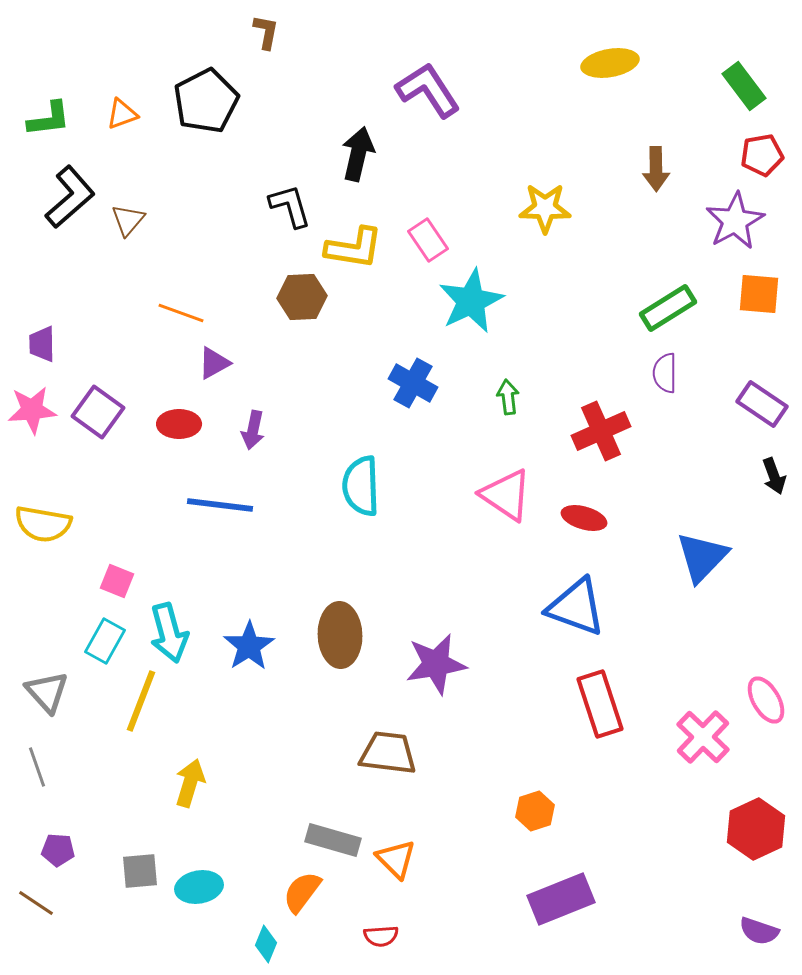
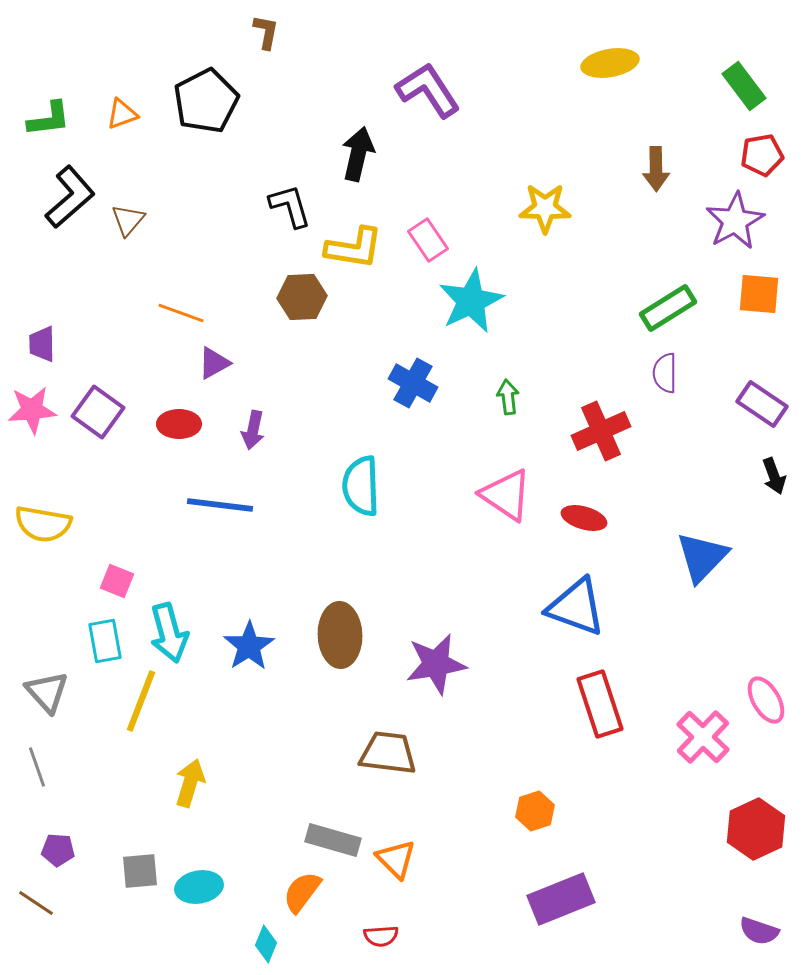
cyan rectangle at (105, 641): rotated 39 degrees counterclockwise
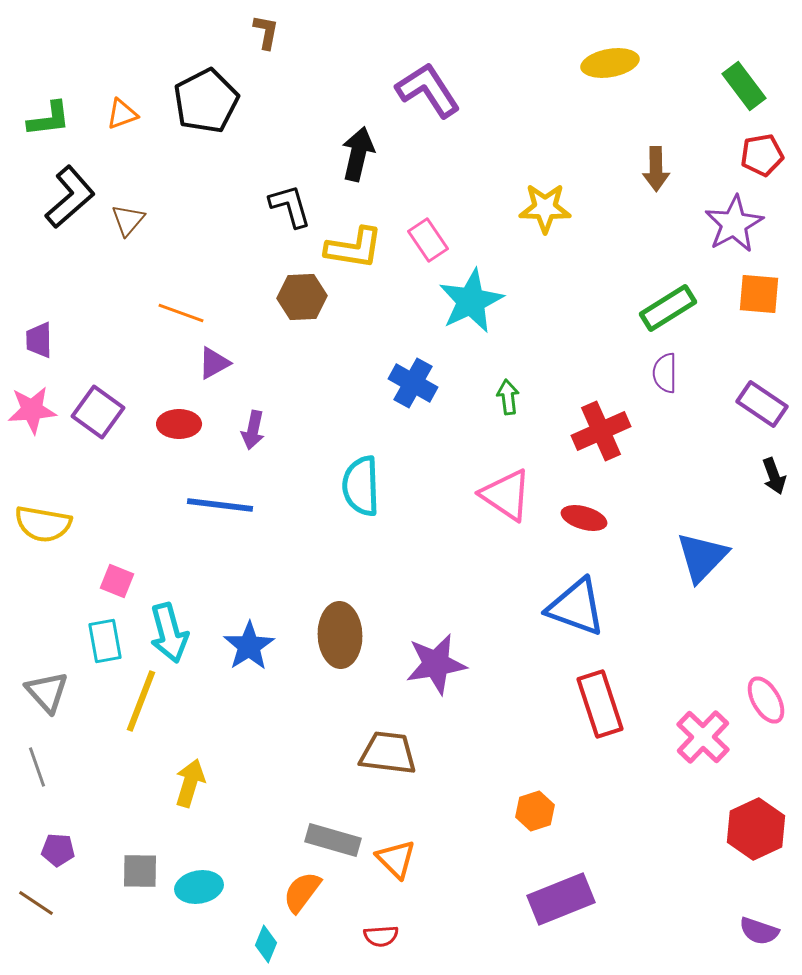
purple star at (735, 221): moved 1 px left, 3 px down
purple trapezoid at (42, 344): moved 3 px left, 4 px up
gray square at (140, 871): rotated 6 degrees clockwise
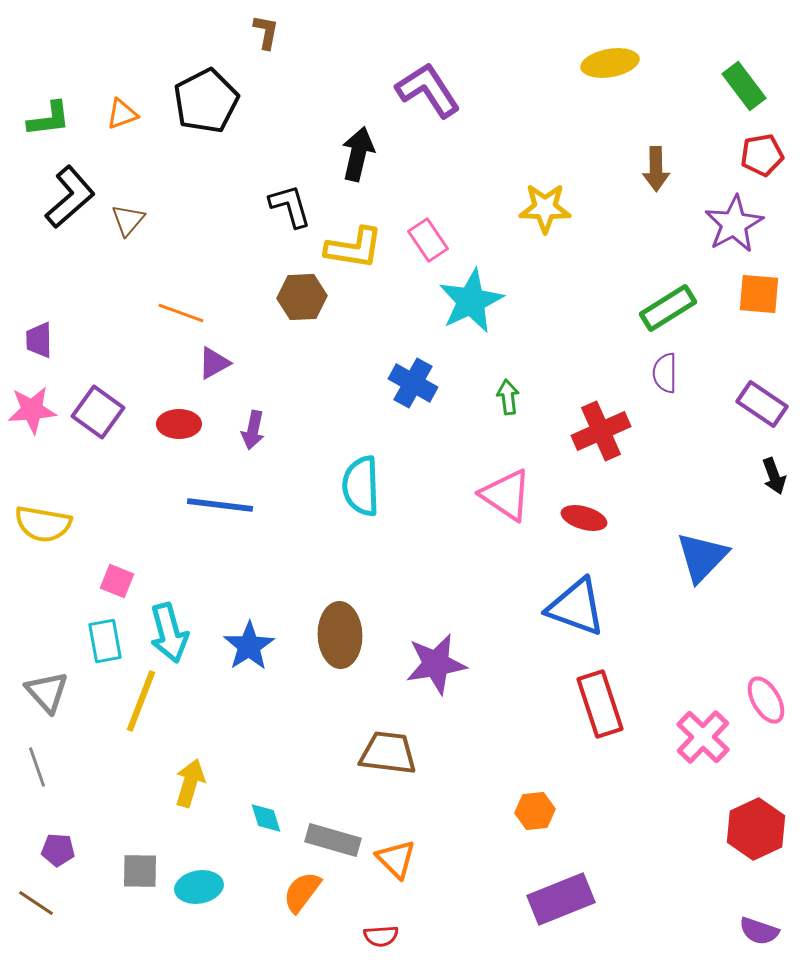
orange hexagon at (535, 811): rotated 12 degrees clockwise
cyan diamond at (266, 944): moved 126 px up; rotated 39 degrees counterclockwise
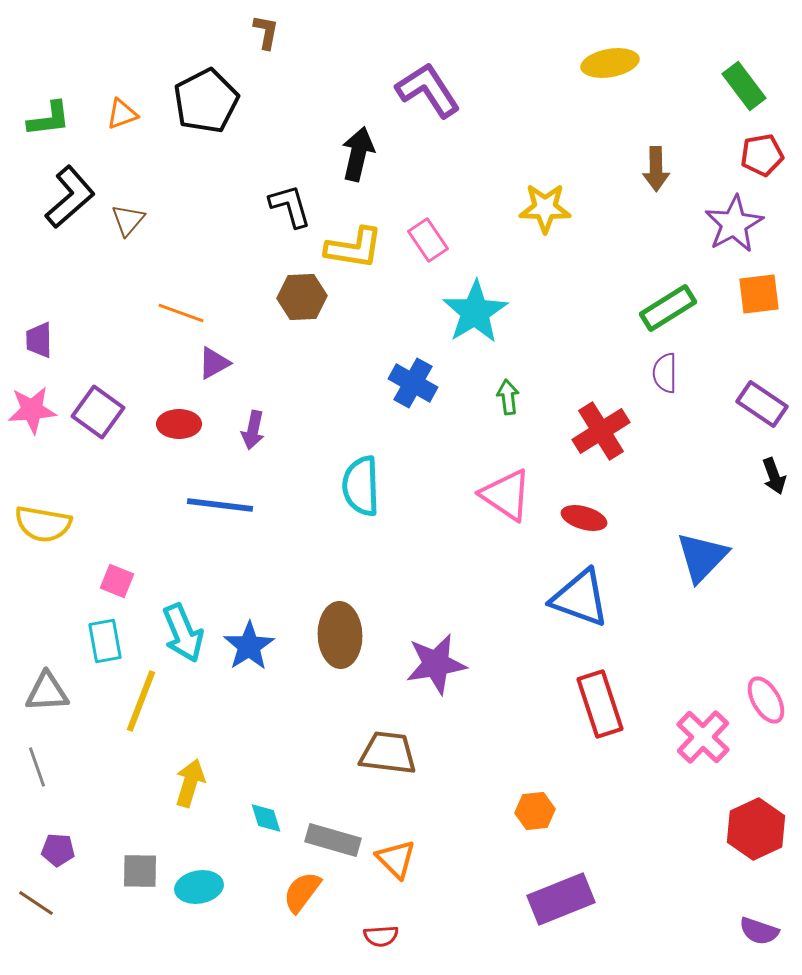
orange square at (759, 294): rotated 12 degrees counterclockwise
cyan star at (471, 301): moved 4 px right, 11 px down; rotated 6 degrees counterclockwise
red cross at (601, 431): rotated 8 degrees counterclockwise
blue triangle at (576, 607): moved 4 px right, 9 px up
cyan arrow at (169, 633): moved 14 px right; rotated 8 degrees counterclockwise
gray triangle at (47, 692): rotated 51 degrees counterclockwise
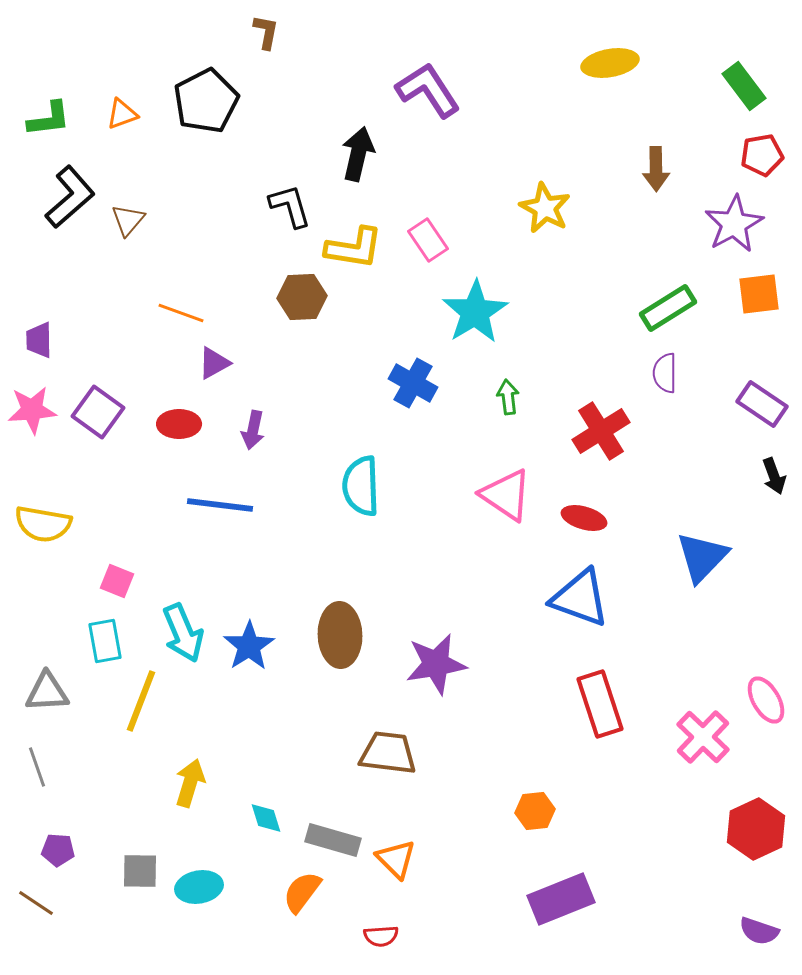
yellow star at (545, 208): rotated 27 degrees clockwise
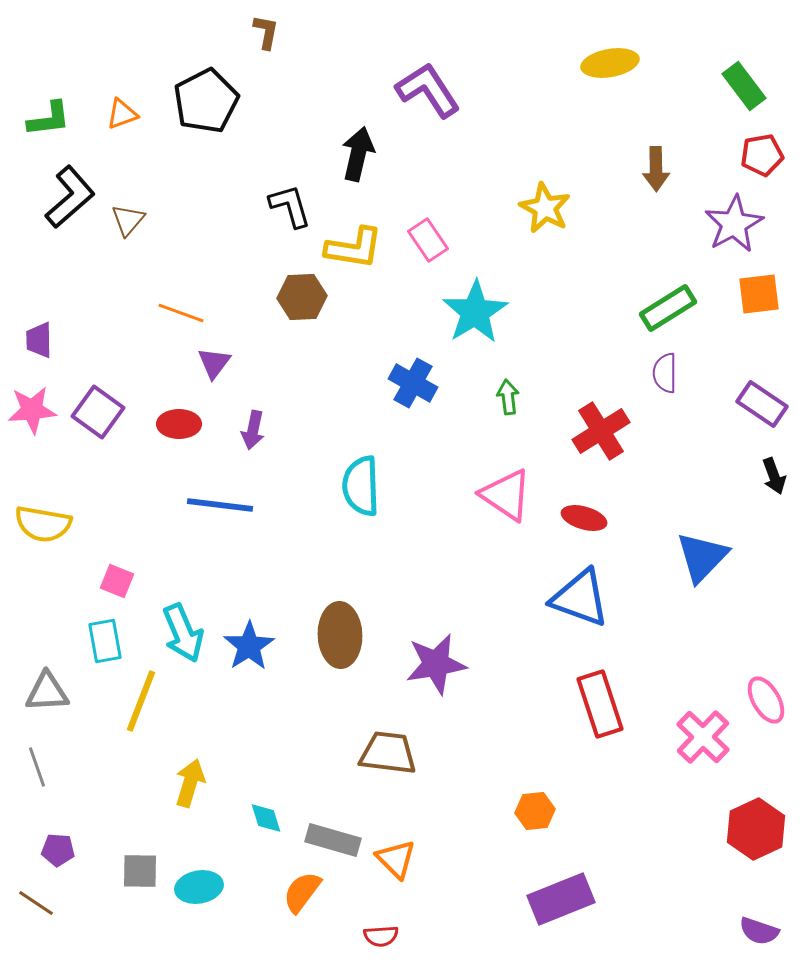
purple triangle at (214, 363): rotated 24 degrees counterclockwise
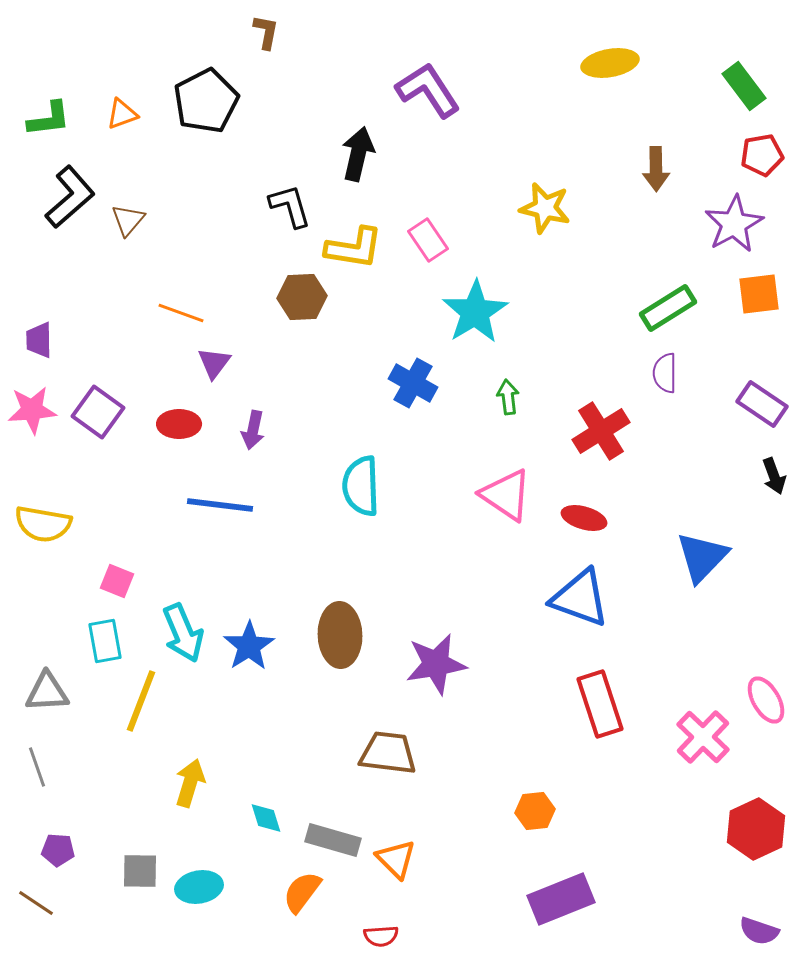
yellow star at (545, 208): rotated 15 degrees counterclockwise
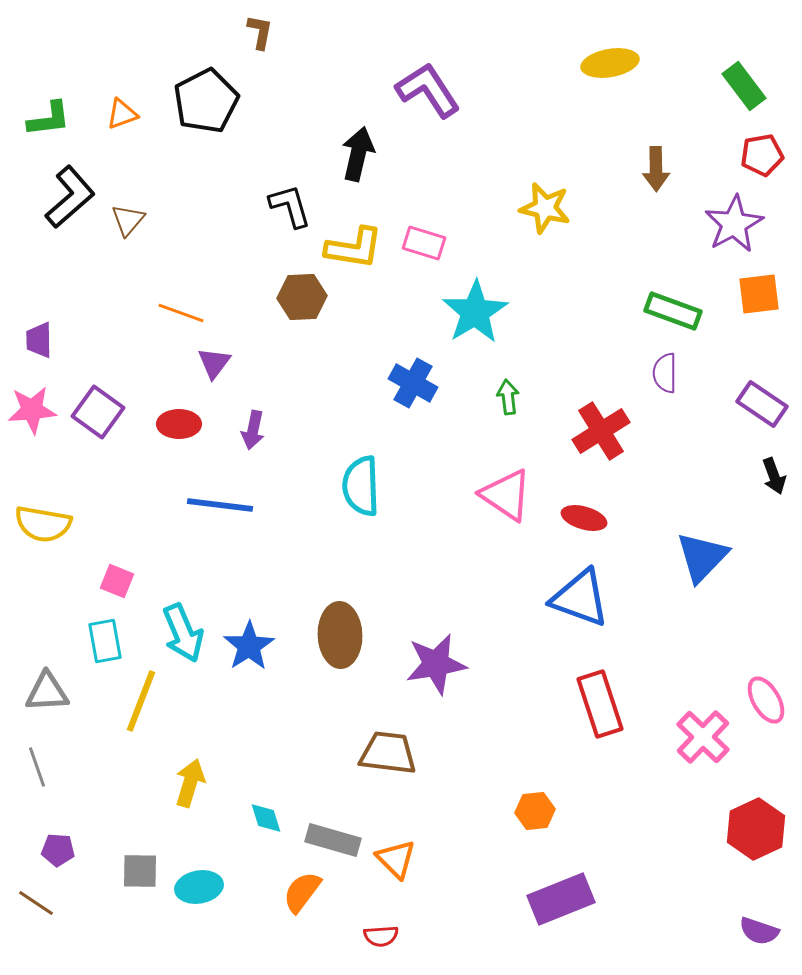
brown L-shape at (266, 32): moved 6 px left
pink rectangle at (428, 240): moved 4 px left, 3 px down; rotated 39 degrees counterclockwise
green rectangle at (668, 308): moved 5 px right, 3 px down; rotated 52 degrees clockwise
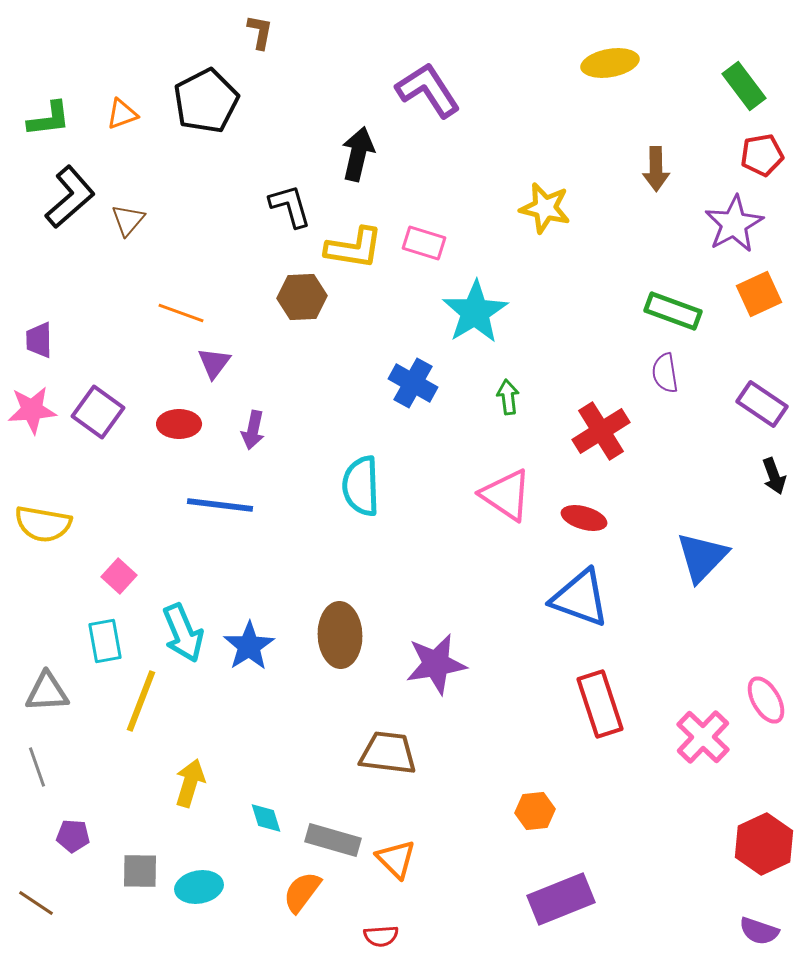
orange square at (759, 294): rotated 18 degrees counterclockwise
purple semicircle at (665, 373): rotated 9 degrees counterclockwise
pink square at (117, 581): moved 2 px right, 5 px up; rotated 20 degrees clockwise
red hexagon at (756, 829): moved 8 px right, 15 px down
purple pentagon at (58, 850): moved 15 px right, 14 px up
